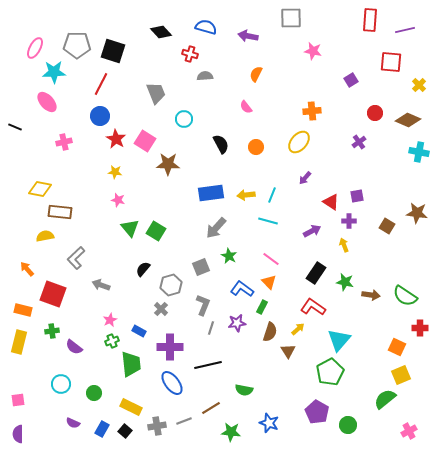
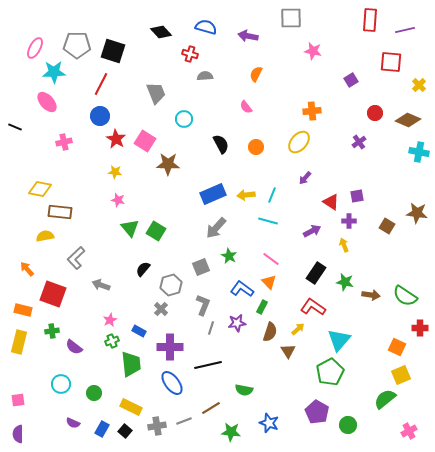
blue rectangle at (211, 193): moved 2 px right, 1 px down; rotated 15 degrees counterclockwise
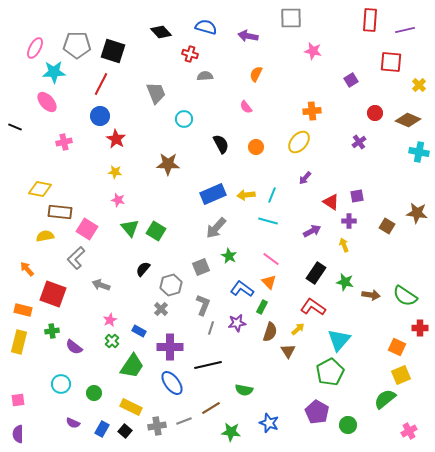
pink square at (145, 141): moved 58 px left, 88 px down
green cross at (112, 341): rotated 24 degrees counterclockwise
green trapezoid at (131, 364): moved 1 px right, 2 px down; rotated 40 degrees clockwise
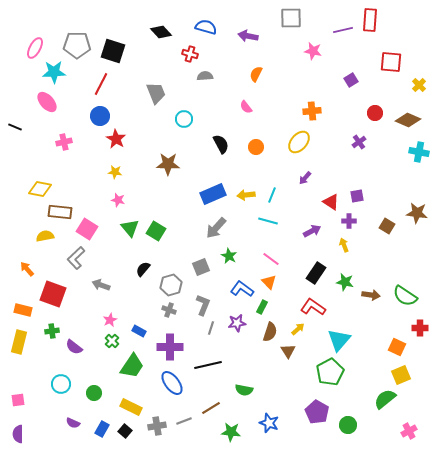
purple line at (405, 30): moved 62 px left
gray cross at (161, 309): moved 8 px right, 1 px down; rotated 24 degrees counterclockwise
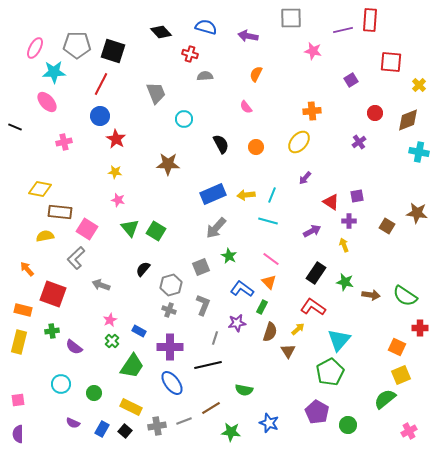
brown diamond at (408, 120): rotated 45 degrees counterclockwise
gray line at (211, 328): moved 4 px right, 10 px down
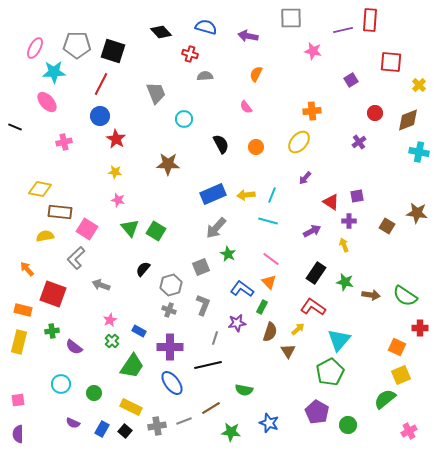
green star at (229, 256): moved 1 px left, 2 px up
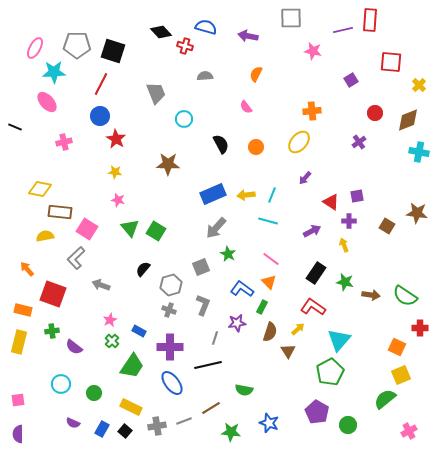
red cross at (190, 54): moved 5 px left, 8 px up
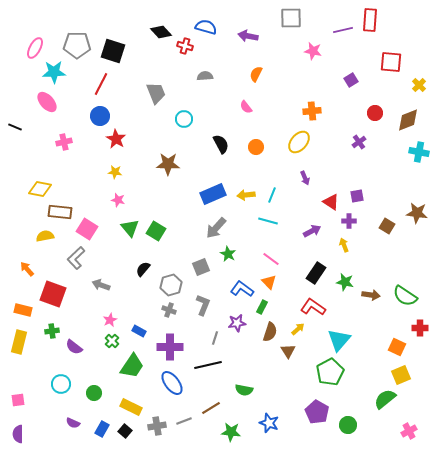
purple arrow at (305, 178): rotated 64 degrees counterclockwise
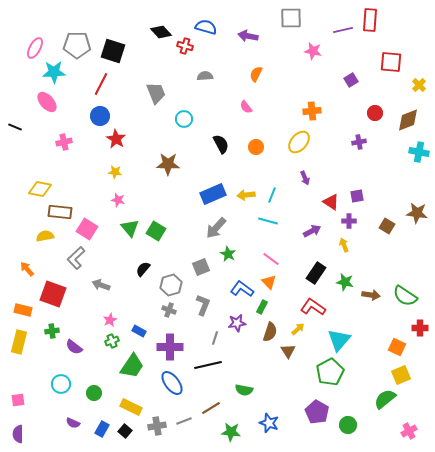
purple cross at (359, 142): rotated 24 degrees clockwise
green cross at (112, 341): rotated 24 degrees clockwise
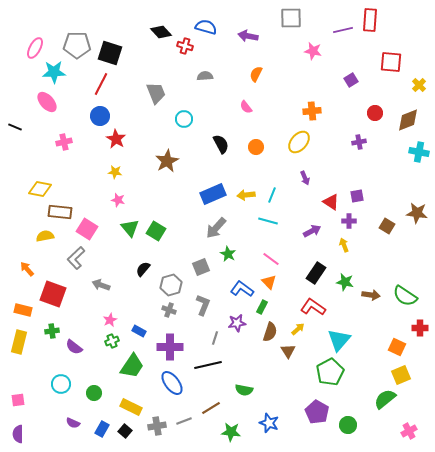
black square at (113, 51): moved 3 px left, 2 px down
brown star at (168, 164): moved 1 px left, 3 px up; rotated 30 degrees counterclockwise
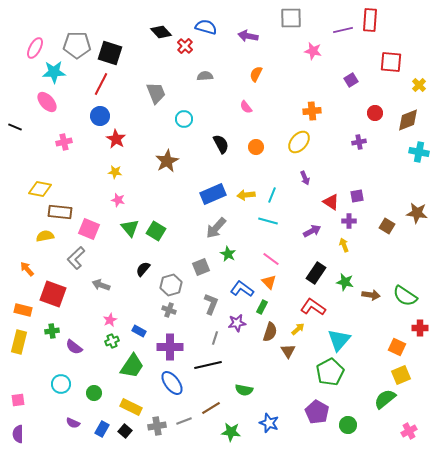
red cross at (185, 46): rotated 28 degrees clockwise
pink square at (87, 229): moved 2 px right; rotated 10 degrees counterclockwise
gray L-shape at (203, 305): moved 8 px right, 1 px up
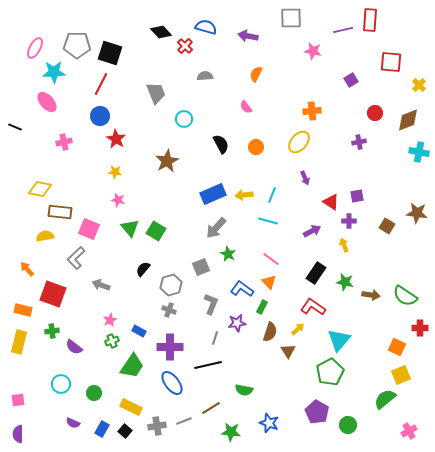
yellow arrow at (246, 195): moved 2 px left
